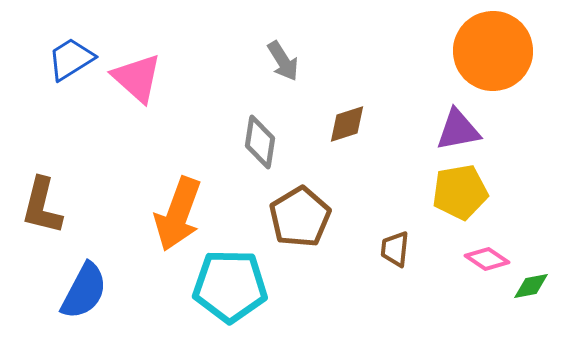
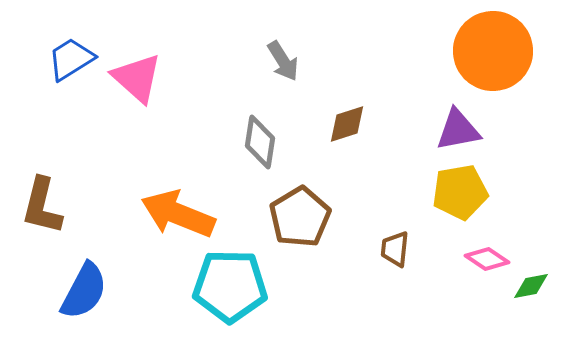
orange arrow: rotated 92 degrees clockwise
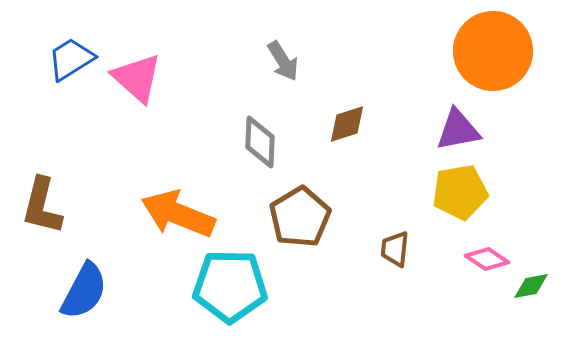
gray diamond: rotated 6 degrees counterclockwise
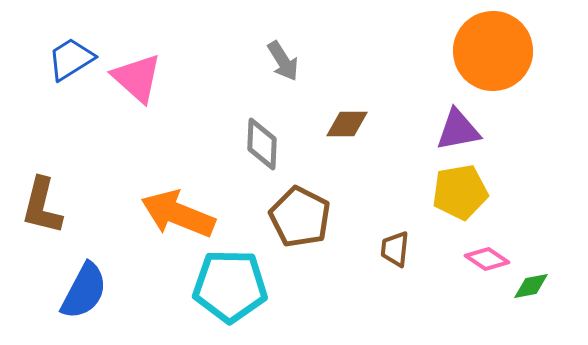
brown diamond: rotated 18 degrees clockwise
gray diamond: moved 2 px right, 2 px down
brown pentagon: rotated 14 degrees counterclockwise
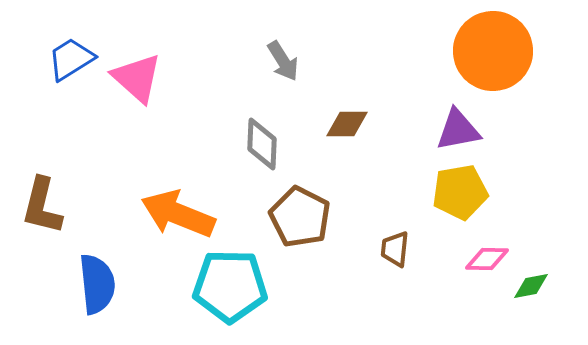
pink diamond: rotated 33 degrees counterclockwise
blue semicircle: moved 13 px right, 7 px up; rotated 34 degrees counterclockwise
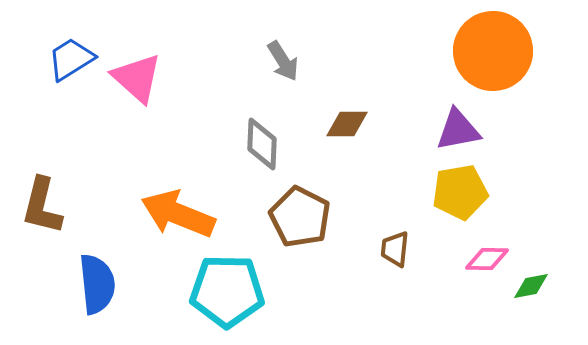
cyan pentagon: moved 3 px left, 5 px down
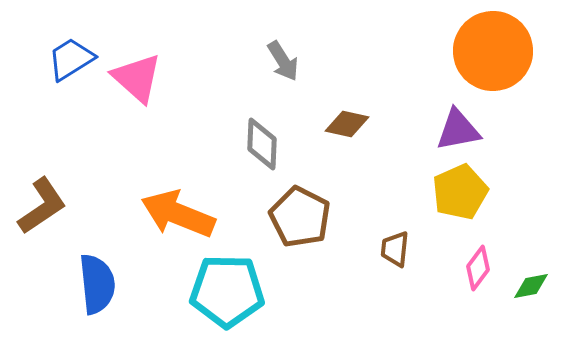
brown diamond: rotated 12 degrees clockwise
yellow pentagon: rotated 14 degrees counterclockwise
brown L-shape: rotated 138 degrees counterclockwise
pink diamond: moved 9 px left, 9 px down; rotated 54 degrees counterclockwise
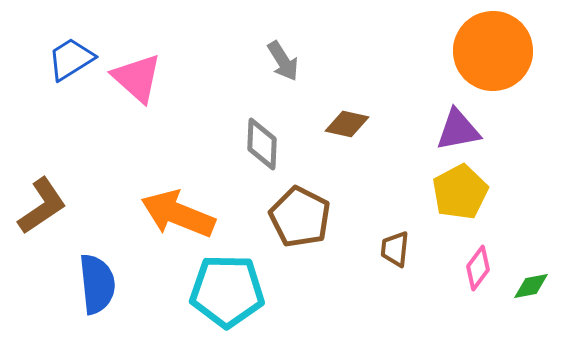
yellow pentagon: rotated 4 degrees counterclockwise
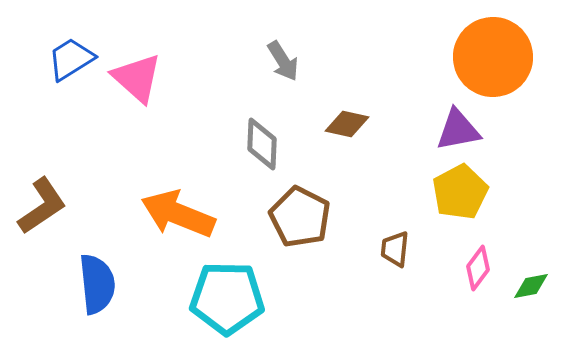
orange circle: moved 6 px down
cyan pentagon: moved 7 px down
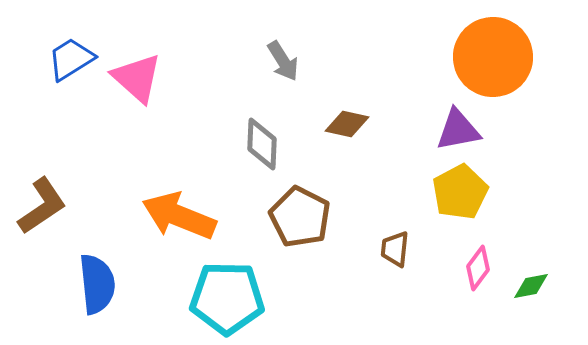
orange arrow: moved 1 px right, 2 px down
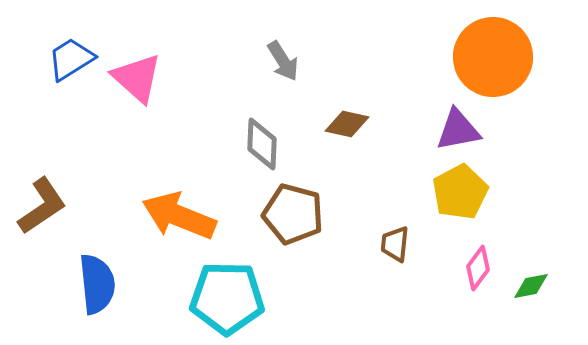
brown pentagon: moved 7 px left, 3 px up; rotated 12 degrees counterclockwise
brown trapezoid: moved 5 px up
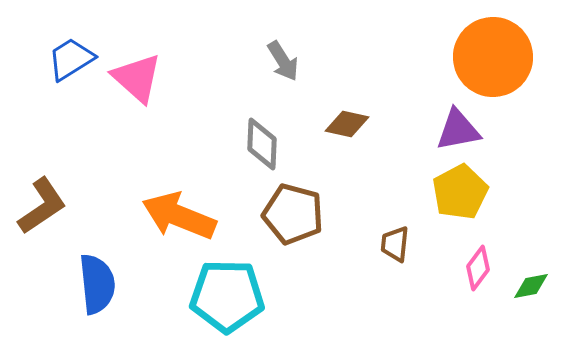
cyan pentagon: moved 2 px up
